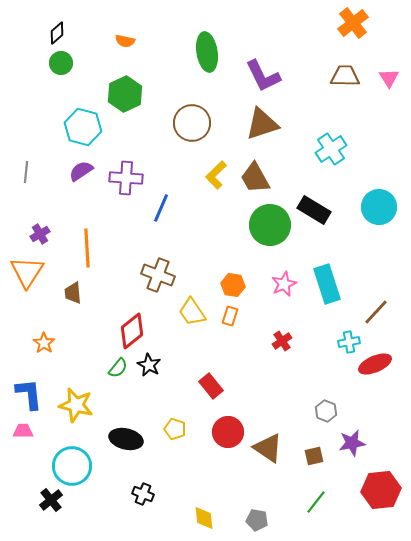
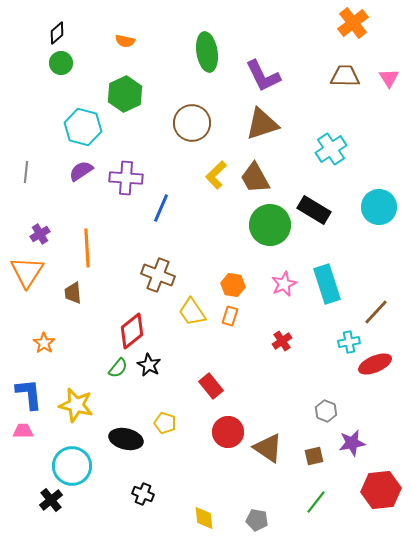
yellow pentagon at (175, 429): moved 10 px left, 6 px up
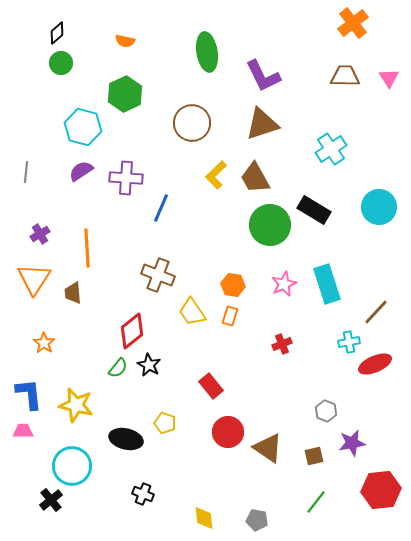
orange triangle at (27, 272): moved 7 px right, 7 px down
red cross at (282, 341): moved 3 px down; rotated 12 degrees clockwise
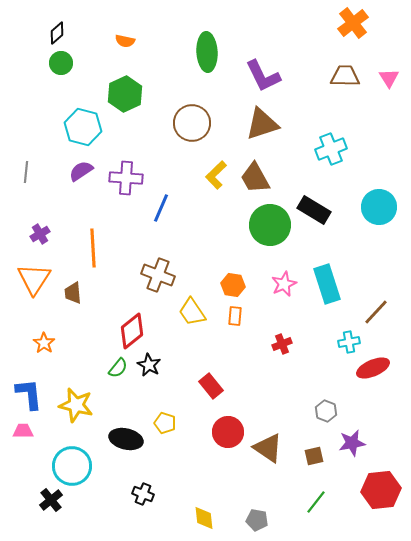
green ellipse at (207, 52): rotated 6 degrees clockwise
cyan cross at (331, 149): rotated 12 degrees clockwise
orange line at (87, 248): moved 6 px right
orange rectangle at (230, 316): moved 5 px right; rotated 12 degrees counterclockwise
red ellipse at (375, 364): moved 2 px left, 4 px down
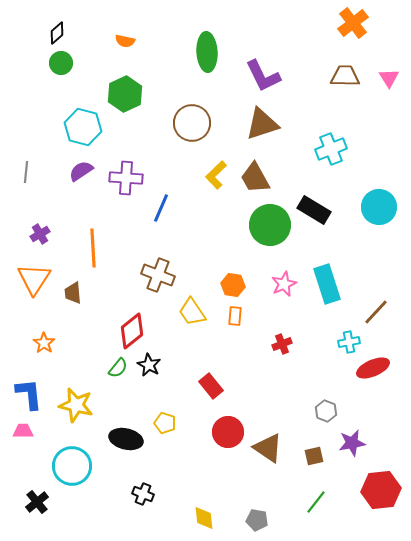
black cross at (51, 500): moved 14 px left, 2 px down
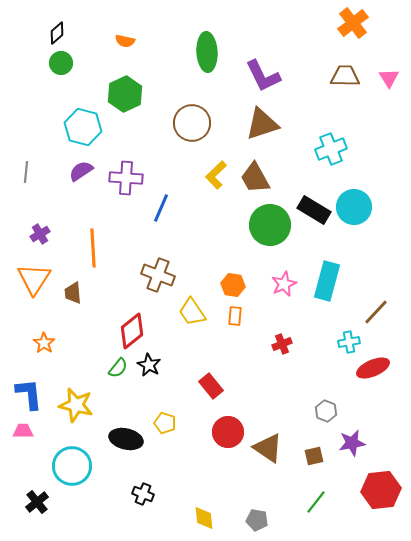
cyan circle at (379, 207): moved 25 px left
cyan rectangle at (327, 284): moved 3 px up; rotated 33 degrees clockwise
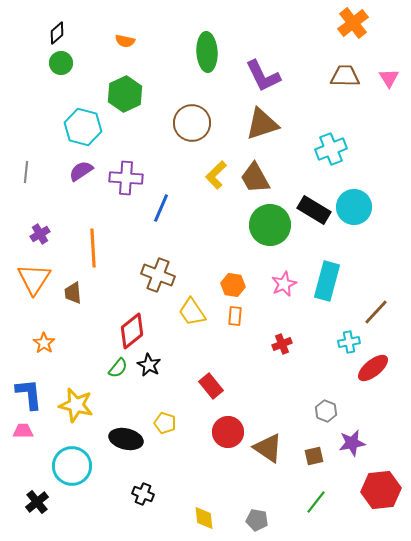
red ellipse at (373, 368): rotated 16 degrees counterclockwise
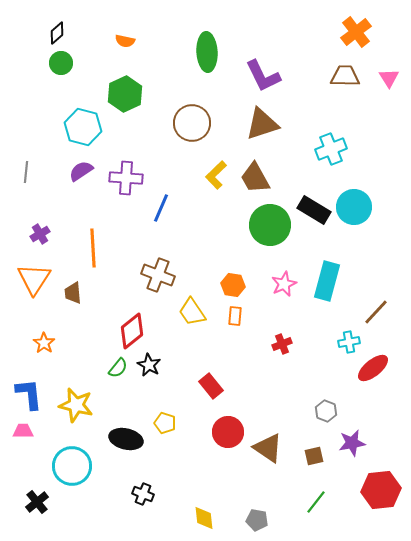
orange cross at (353, 23): moved 3 px right, 9 px down
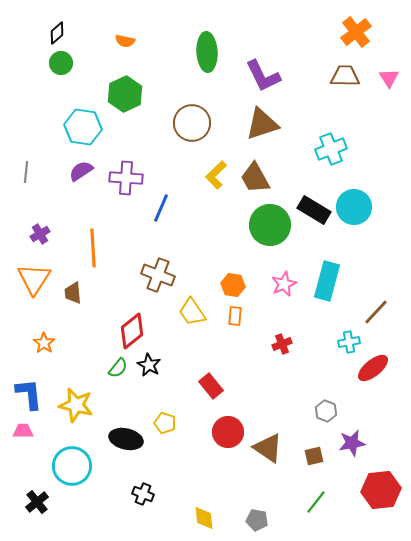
cyan hexagon at (83, 127): rotated 6 degrees counterclockwise
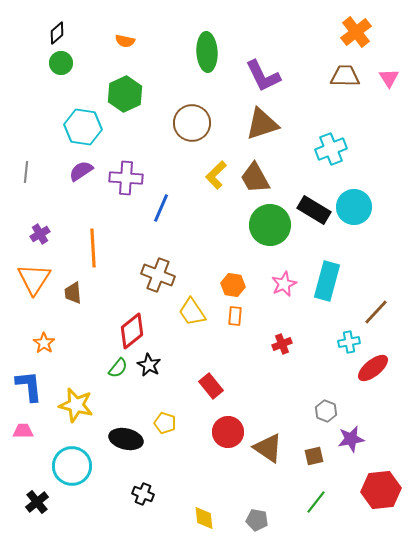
blue L-shape at (29, 394): moved 8 px up
purple star at (352, 443): moved 1 px left, 4 px up
